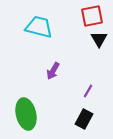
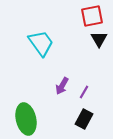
cyan trapezoid: moved 2 px right, 16 px down; rotated 40 degrees clockwise
purple arrow: moved 9 px right, 15 px down
purple line: moved 4 px left, 1 px down
green ellipse: moved 5 px down
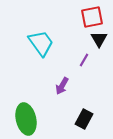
red square: moved 1 px down
purple line: moved 32 px up
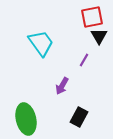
black triangle: moved 3 px up
black rectangle: moved 5 px left, 2 px up
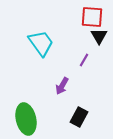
red square: rotated 15 degrees clockwise
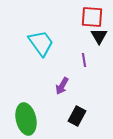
purple line: rotated 40 degrees counterclockwise
black rectangle: moved 2 px left, 1 px up
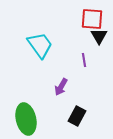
red square: moved 2 px down
cyan trapezoid: moved 1 px left, 2 px down
purple arrow: moved 1 px left, 1 px down
